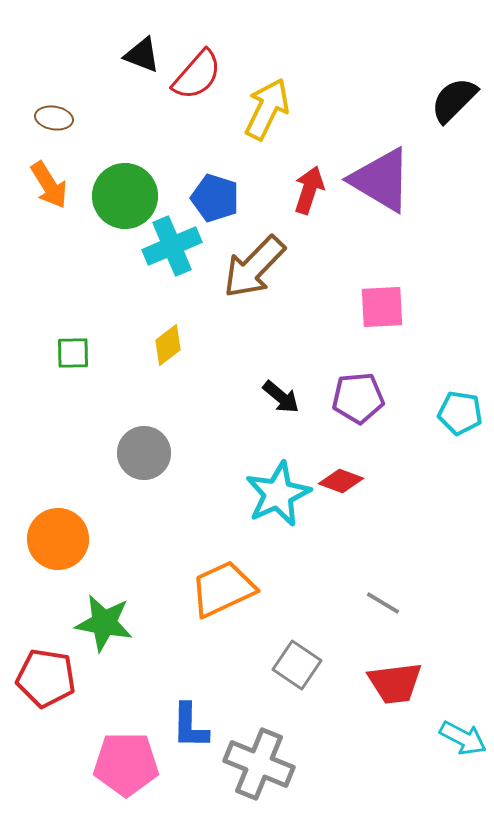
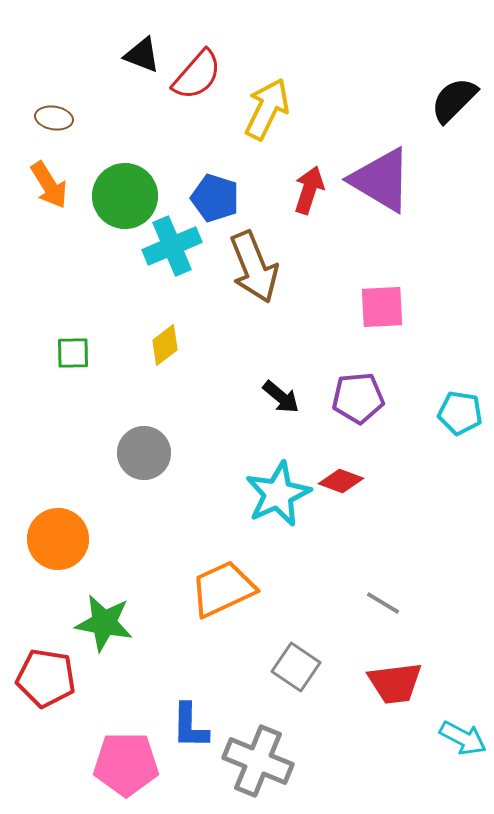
brown arrow: rotated 66 degrees counterclockwise
yellow diamond: moved 3 px left
gray square: moved 1 px left, 2 px down
gray cross: moved 1 px left, 3 px up
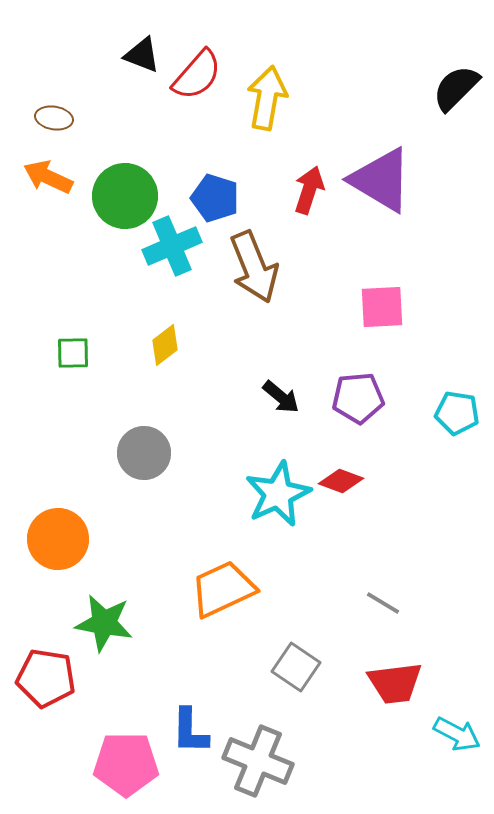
black semicircle: moved 2 px right, 12 px up
yellow arrow: moved 11 px up; rotated 16 degrees counterclockwise
orange arrow: moved 1 px left, 8 px up; rotated 147 degrees clockwise
cyan pentagon: moved 3 px left
blue L-shape: moved 5 px down
cyan arrow: moved 6 px left, 4 px up
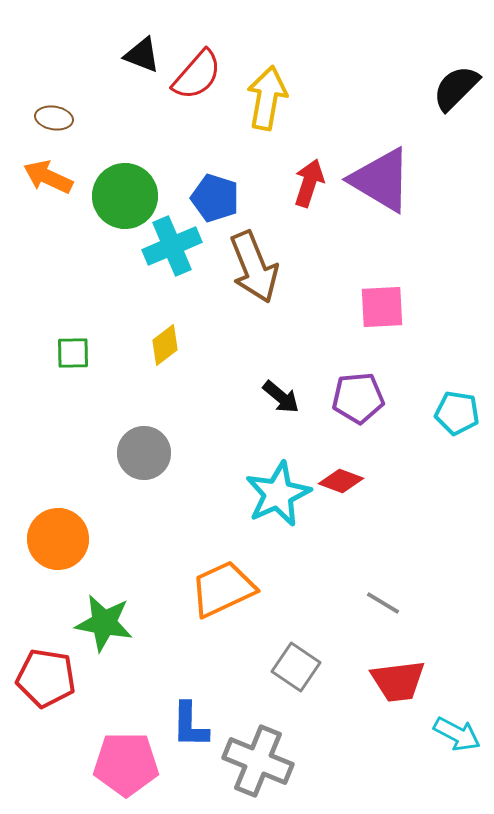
red arrow: moved 7 px up
red trapezoid: moved 3 px right, 2 px up
blue L-shape: moved 6 px up
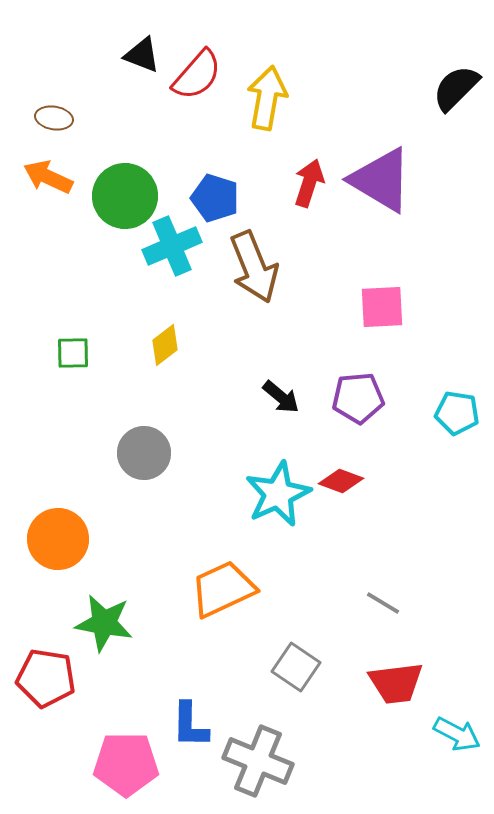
red trapezoid: moved 2 px left, 2 px down
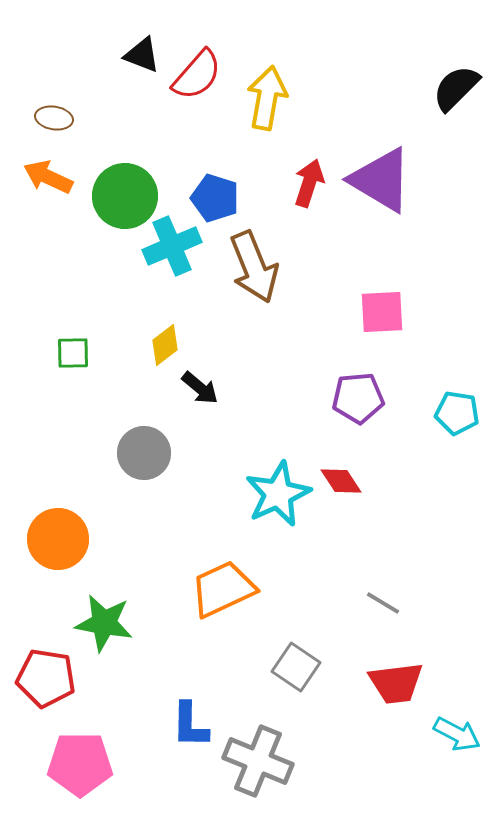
pink square: moved 5 px down
black arrow: moved 81 px left, 9 px up
red diamond: rotated 36 degrees clockwise
pink pentagon: moved 46 px left
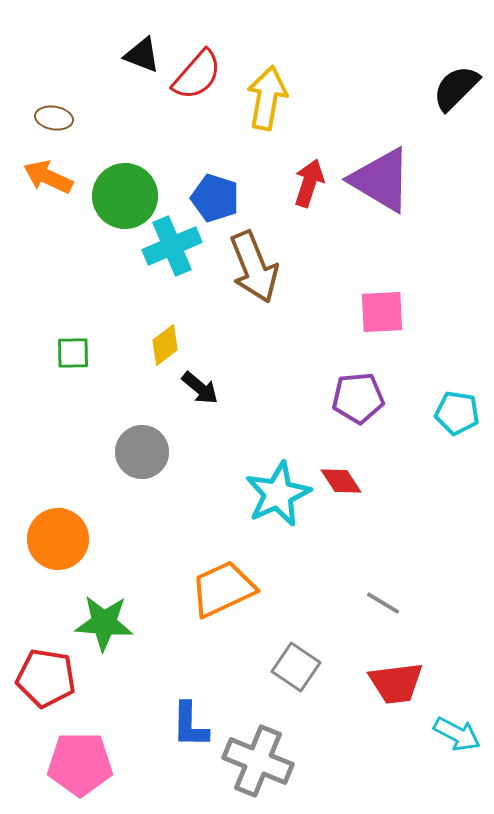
gray circle: moved 2 px left, 1 px up
green star: rotated 6 degrees counterclockwise
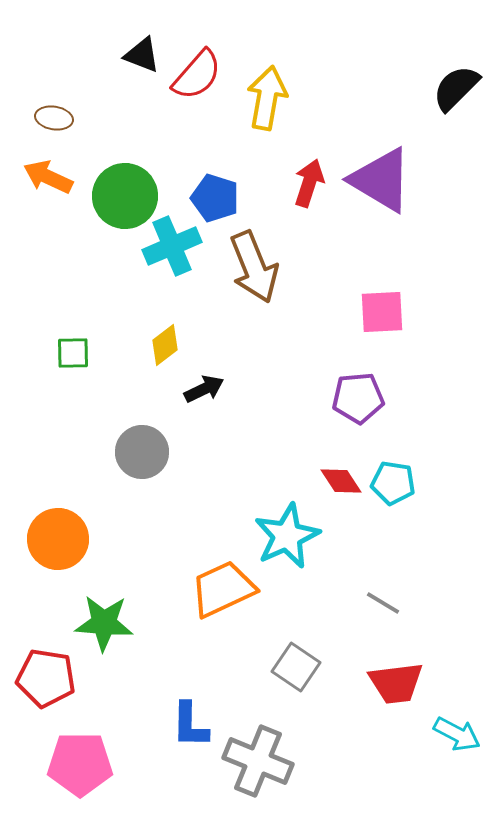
black arrow: moved 4 px right, 1 px down; rotated 66 degrees counterclockwise
cyan pentagon: moved 64 px left, 70 px down
cyan star: moved 9 px right, 42 px down
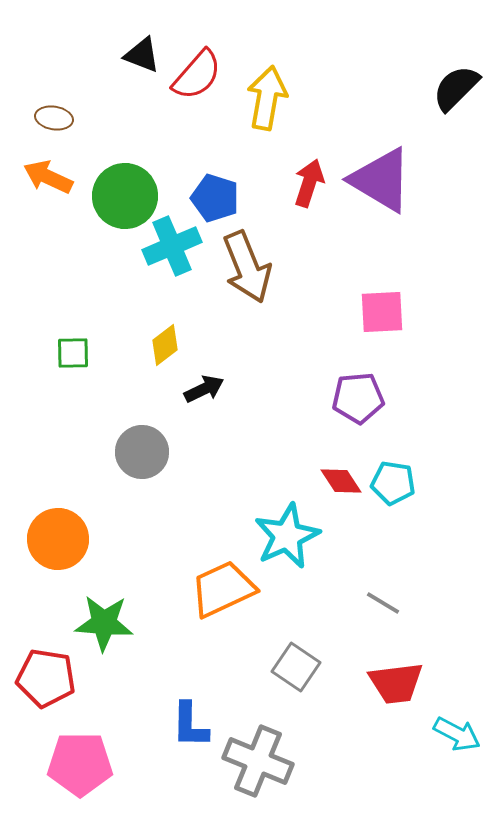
brown arrow: moved 7 px left
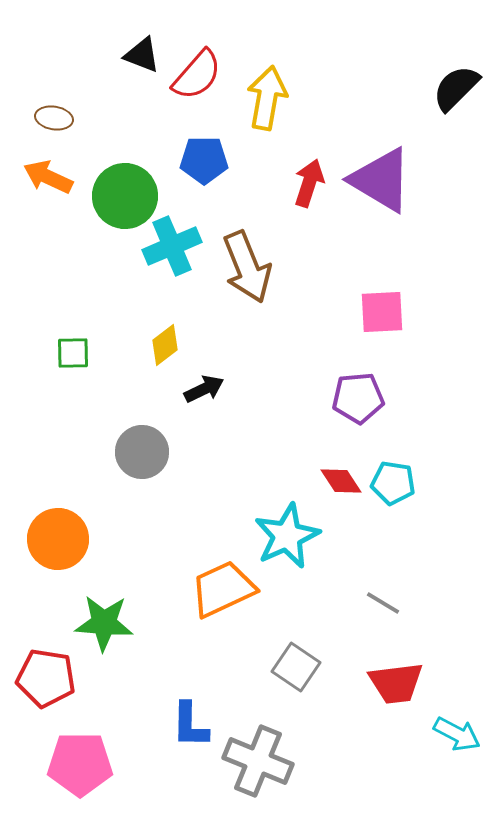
blue pentagon: moved 11 px left, 38 px up; rotated 18 degrees counterclockwise
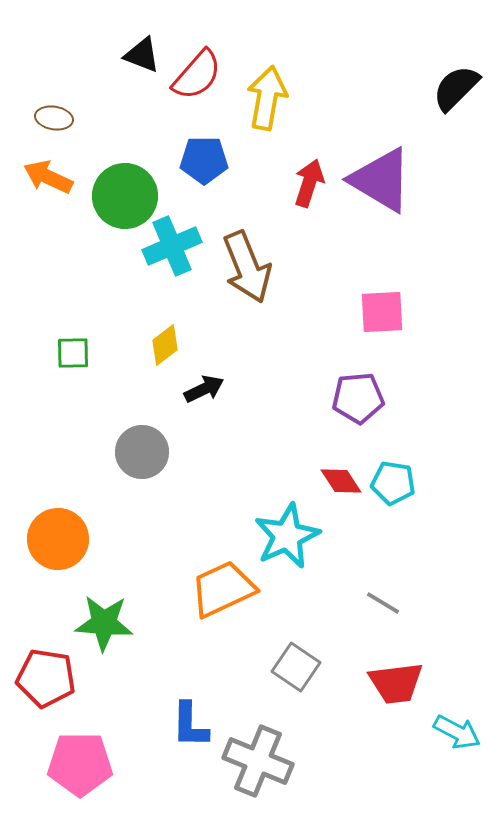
cyan arrow: moved 2 px up
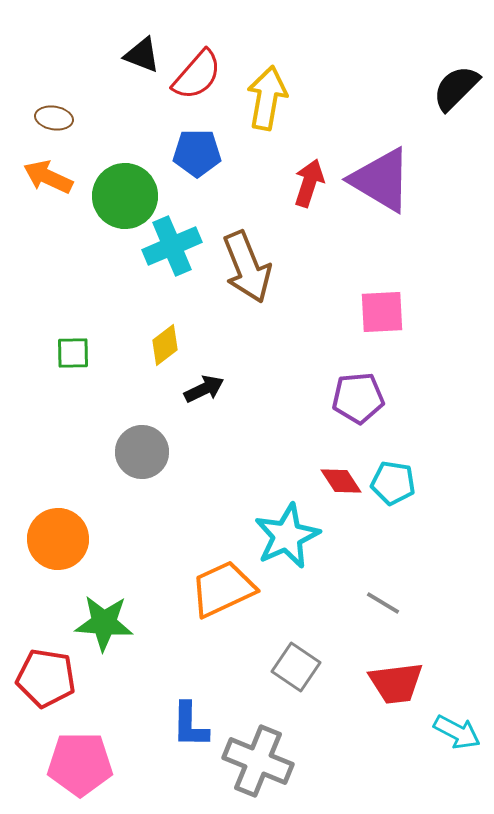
blue pentagon: moved 7 px left, 7 px up
